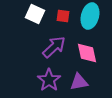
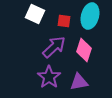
red square: moved 1 px right, 5 px down
pink diamond: moved 3 px left, 3 px up; rotated 30 degrees clockwise
purple star: moved 3 px up
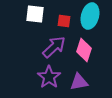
white square: rotated 18 degrees counterclockwise
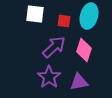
cyan ellipse: moved 1 px left
